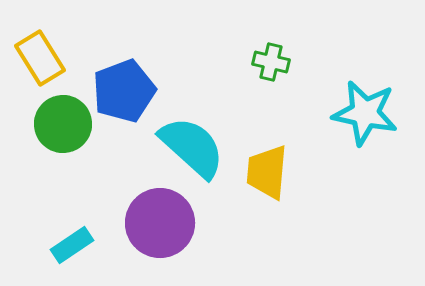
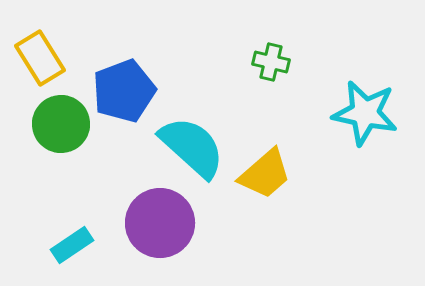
green circle: moved 2 px left
yellow trapezoid: moved 2 px left, 2 px down; rotated 136 degrees counterclockwise
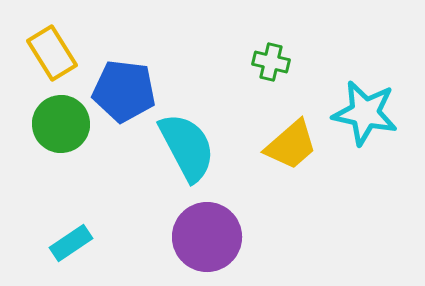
yellow rectangle: moved 12 px right, 5 px up
blue pentagon: rotated 28 degrees clockwise
cyan semicircle: moved 5 px left; rotated 20 degrees clockwise
yellow trapezoid: moved 26 px right, 29 px up
purple circle: moved 47 px right, 14 px down
cyan rectangle: moved 1 px left, 2 px up
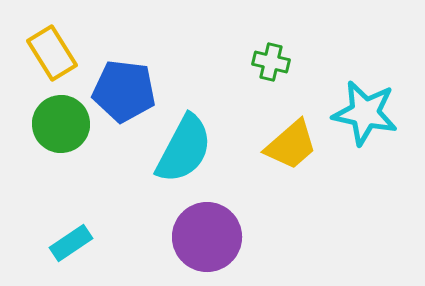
cyan semicircle: moved 3 px left, 2 px down; rotated 56 degrees clockwise
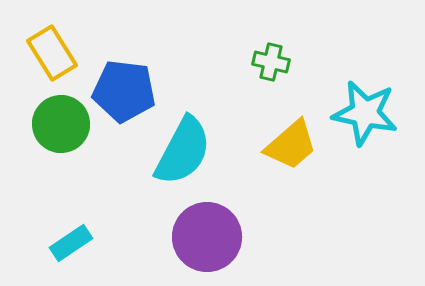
cyan semicircle: moved 1 px left, 2 px down
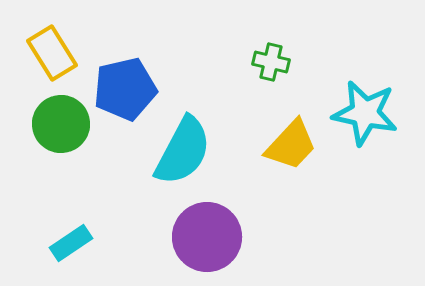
blue pentagon: moved 1 px right, 2 px up; rotated 20 degrees counterclockwise
yellow trapezoid: rotated 6 degrees counterclockwise
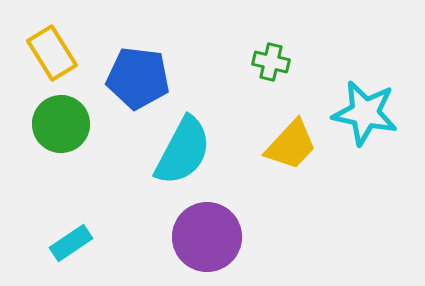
blue pentagon: moved 13 px right, 11 px up; rotated 20 degrees clockwise
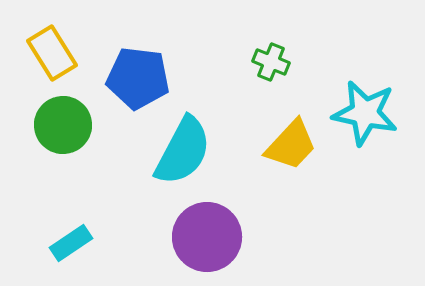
green cross: rotated 9 degrees clockwise
green circle: moved 2 px right, 1 px down
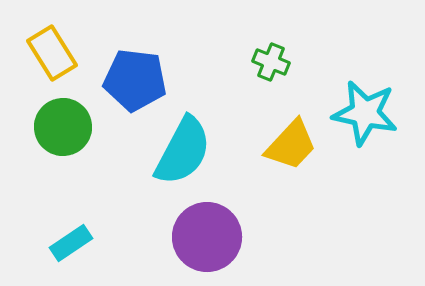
blue pentagon: moved 3 px left, 2 px down
green circle: moved 2 px down
